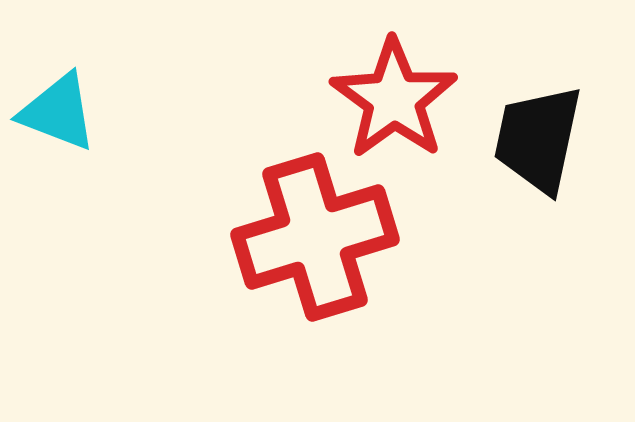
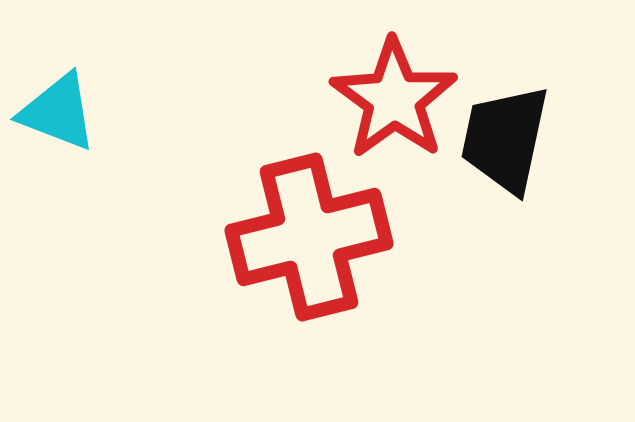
black trapezoid: moved 33 px left
red cross: moved 6 px left; rotated 3 degrees clockwise
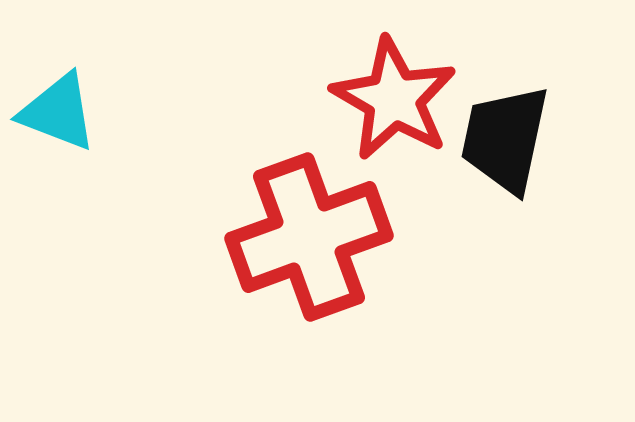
red star: rotated 6 degrees counterclockwise
red cross: rotated 6 degrees counterclockwise
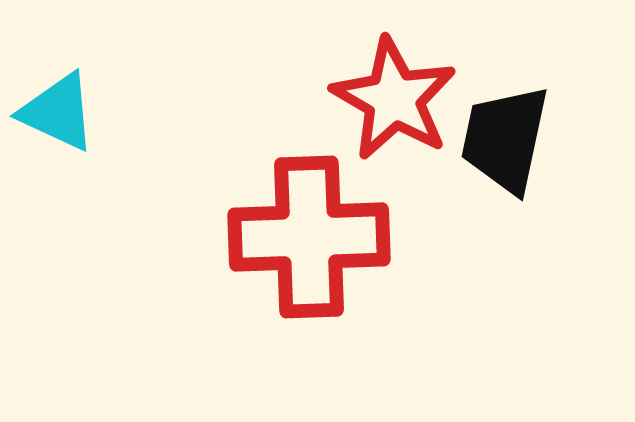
cyan triangle: rotated 4 degrees clockwise
red cross: rotated 18 degrees clockwise
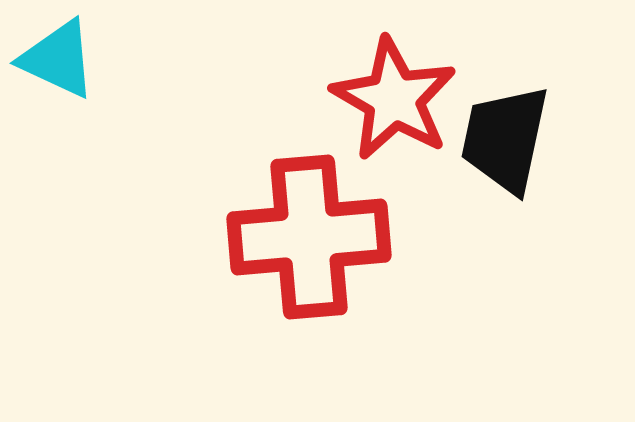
cyan triangle: moved 53 px up
red cross: rotated 3 degrees counterclockwise
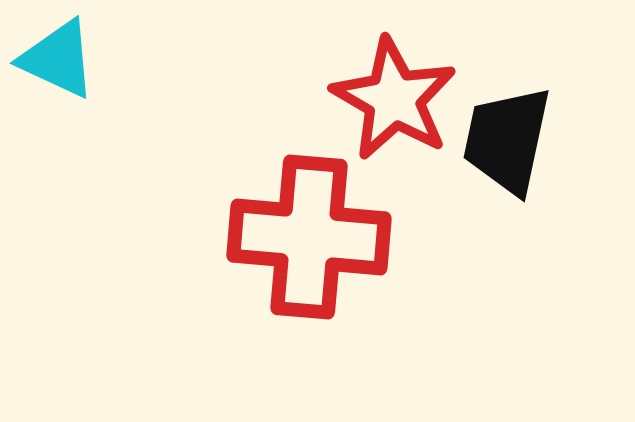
black trapezoid: moved 2 px right, 1 px down
red cross: rotated 10 degrees clockwise
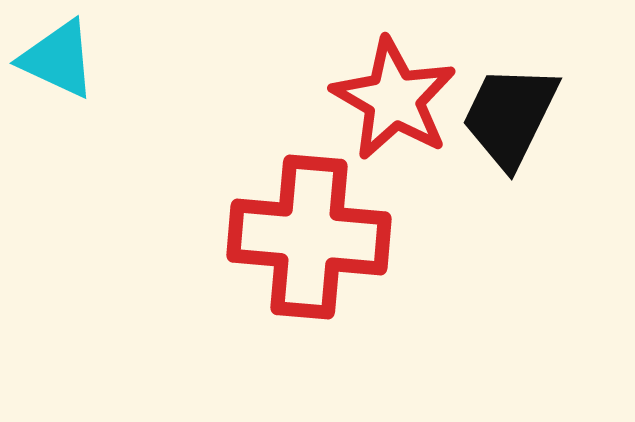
black trapezoid: moved 3 px right, 24 px up; rotated 14 degrees clockwise
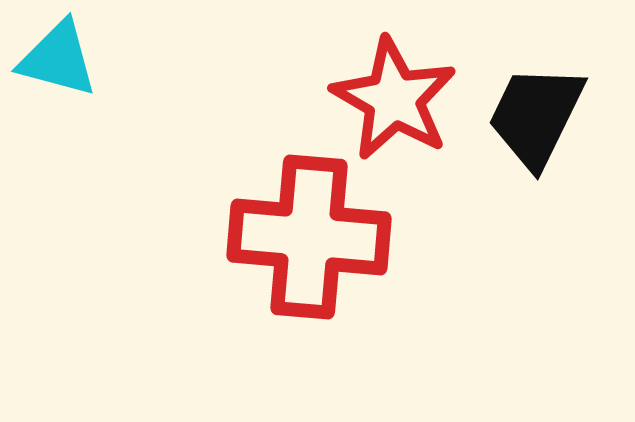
cyan triangle: rotated 10 degrees counterclockwise
black trapezoid: moved 26 px right
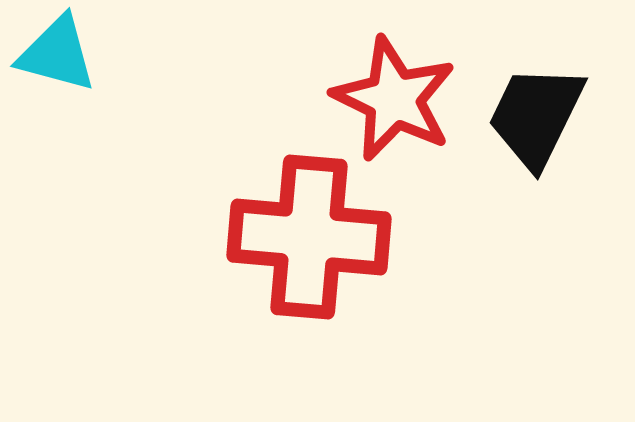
cyan triangle: moved 1 px left, 5 px up
red star: rotated 4 degrees counterclockwise
